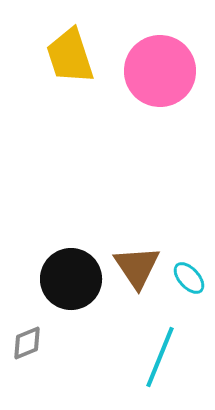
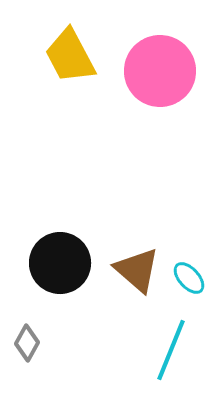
yellow trapezoid: rotated 10 degrees counterclockwise
brown triangle: moved 3 px down; rotated 15 degrees counterclockwise
black circle: moved 11 px left, 16 px up
gray diamond: rotated 39 degrees counterclockwise
cyan line: moved 11 px right, 7 px up
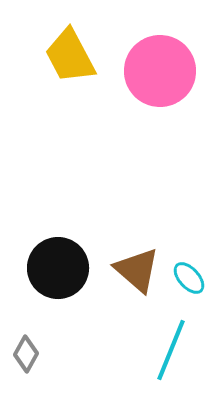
black circle: moved 2 px left, 5 px down
gray diamond: moved 1 px left, 11 px down
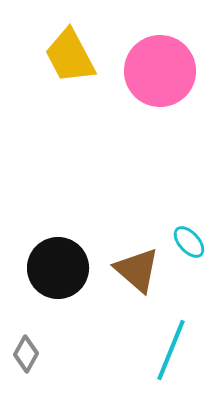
cyan ellipse: moved 36 px up
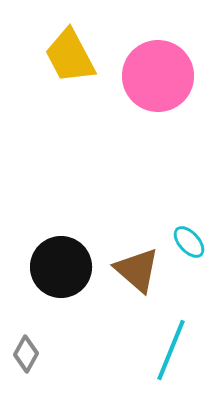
pink circle: moved 2 px left, 5 px down
black circle: moved 3 px right, 1 px up
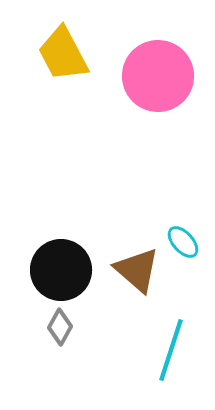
yellow trapezoid: moved 7 px left, 2 px up
cyan ellipse: moved 6 px left
black circle: moved 3 px down
cyan line: rotated 4 degrees counterclockwise
gray diamond: moved 34 px right, 27 px up
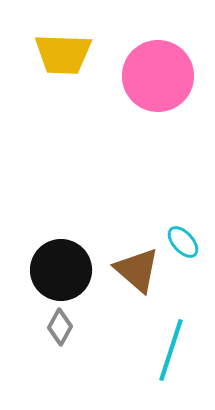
yellow trapezoid: rotated 60 degrees counterclockwise
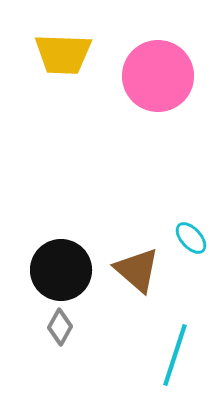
cyan ellipse: moved 8 px right, 4 px up
cyan line: moved 4 px right, 5 px down
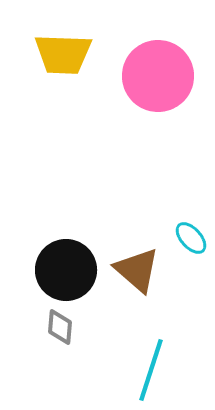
black circle: moved 5 px right
gray diamond: rotated 24 degrees counterclockwise
cyan line: moved 24 px left, 15 px down
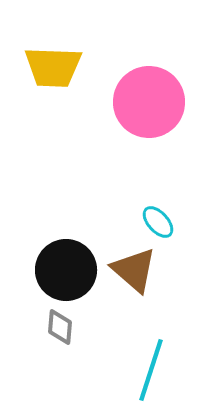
yellow trapezoid: moved 10 px left, 13 px down
pink circle: moved 9 px left, 26 px down
cyan ellipse: moved 33 px left, 16 px up
brown triangle: moved 3 px left
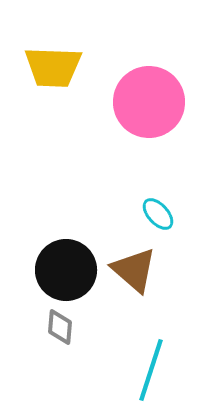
cyan ellipse: moved 8 px up
